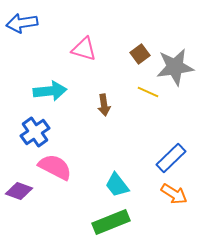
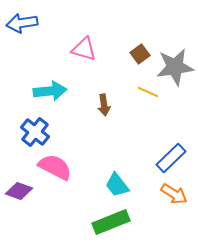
blue cross: rotated 16 degrees counterclockwise
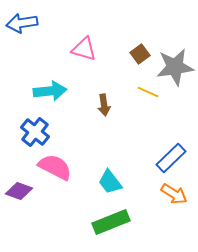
cyan trapezoid: moved 7 px left, 3 px up
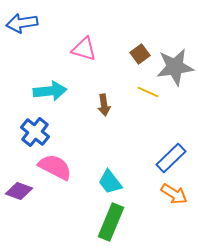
green rectangle: rotated 45 degrees counterclockwise
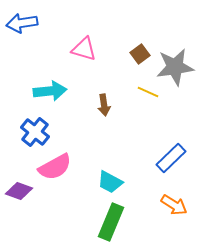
pink semicircle: rotated 124 degrees clockwise
cyan trapezoid: rotated 24 degrees counterclockwise
orange arrow: moved 11 px down
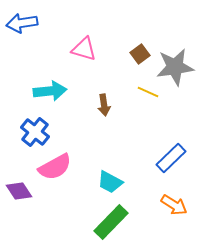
purple diamond: rotated 36 degrees clockwise
green rectangle: rotated 21 degrees clockwise
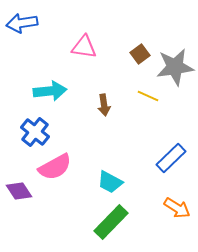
pink triangle: moved 2 px up; rotated 8 degrees counterclockwise
yellow line: moved 4 px down
orange arrow: moved 3 px right, 3 px down
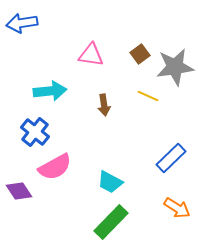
pink triangle: moved 7 px right, 8 px down
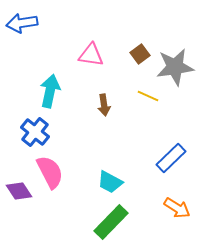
cyan arrow: rotated 72 degrees counterclockwise
pink semicircle: moved 5 px left, 5 px down; rotated 88 degrees counterclockwise
